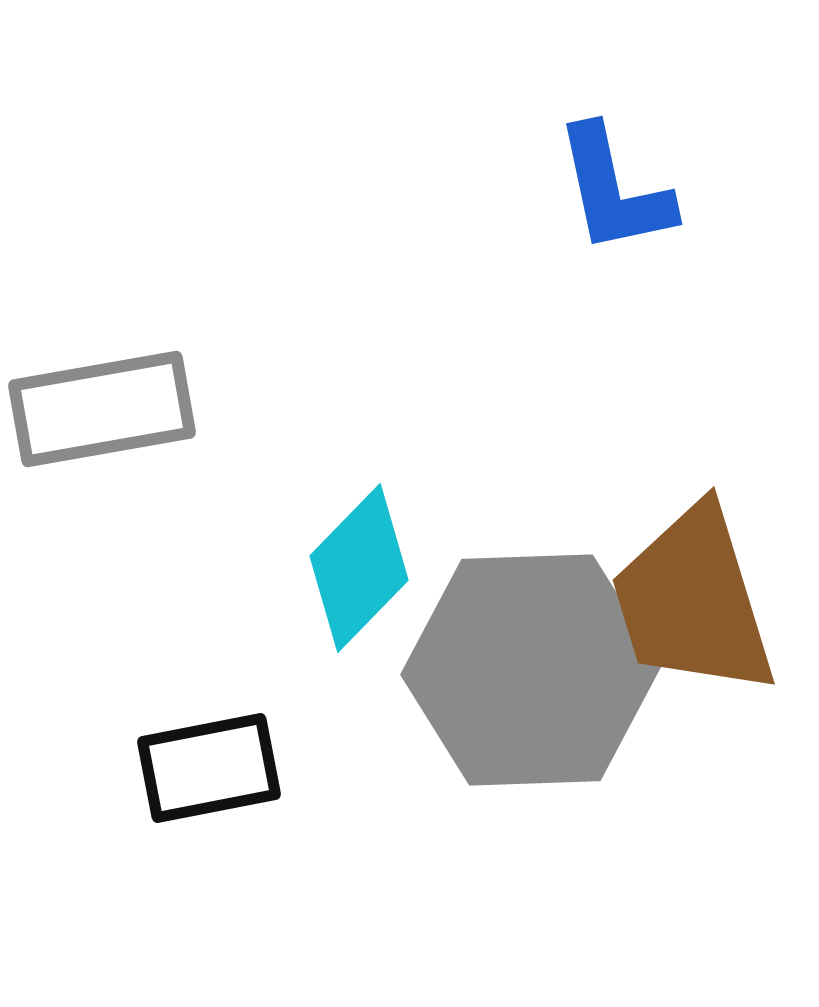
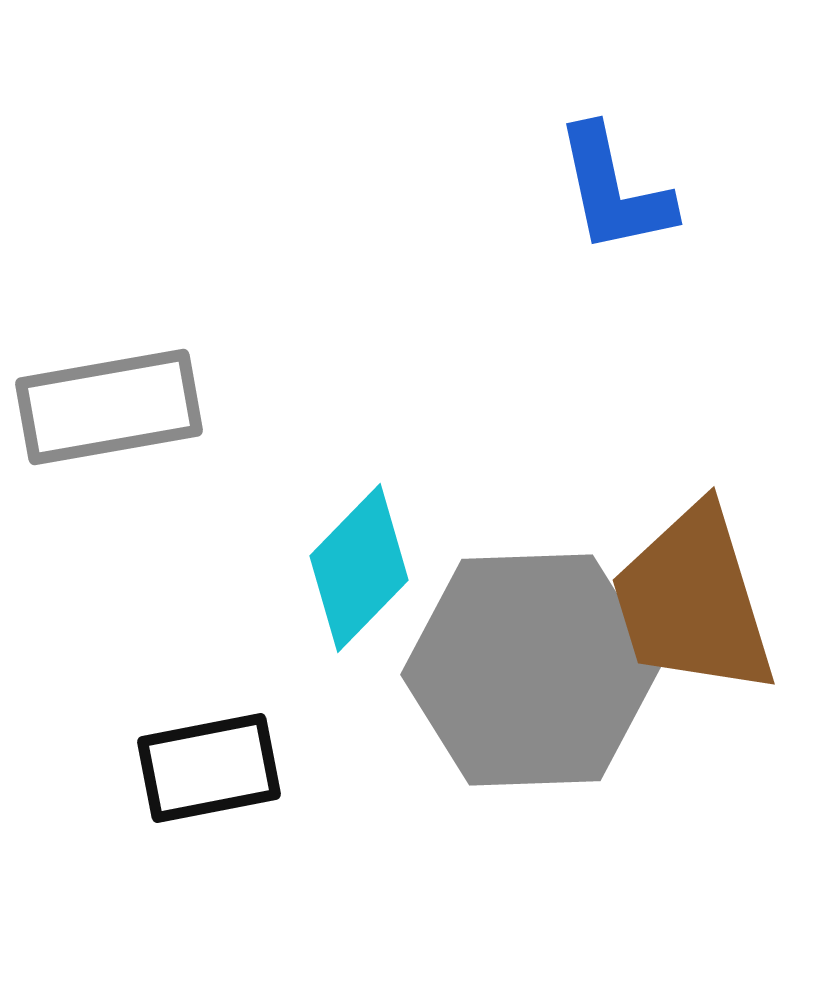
gray rectangle: moved 7 px right, 2 px up
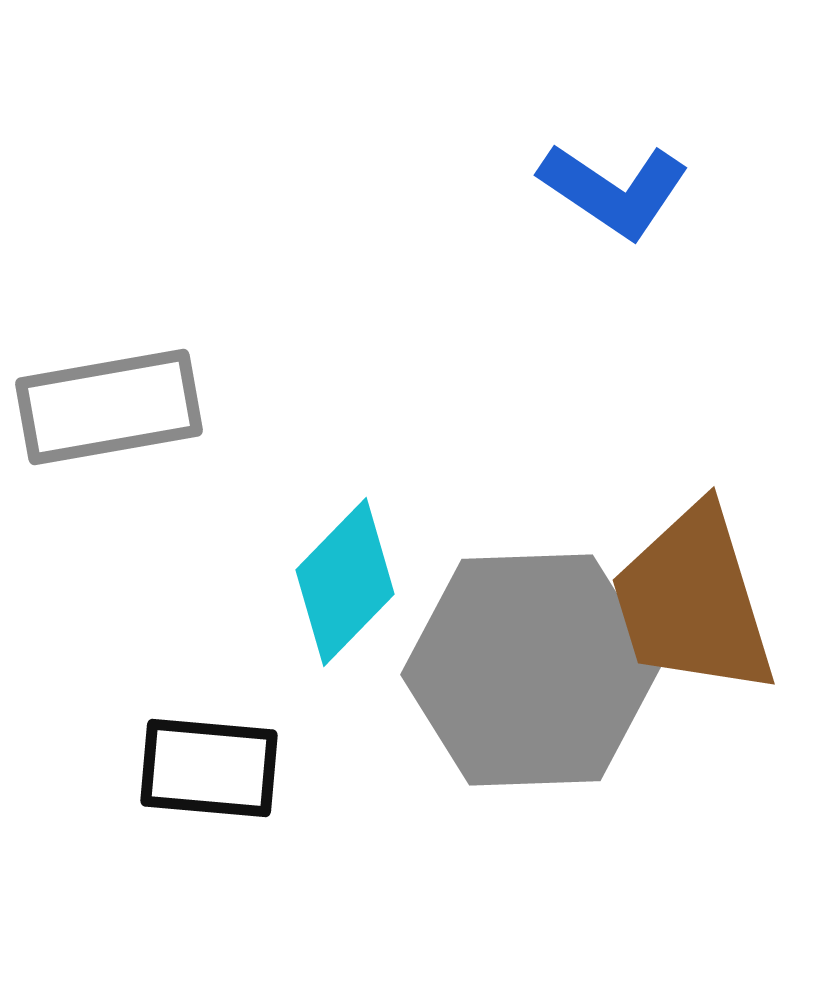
blue L-shape: rotated 44 degrees counterclockwise
cyan diamond: moved 14 px left, 14 px down
black rectangle: rotated 16 degrees clockwise
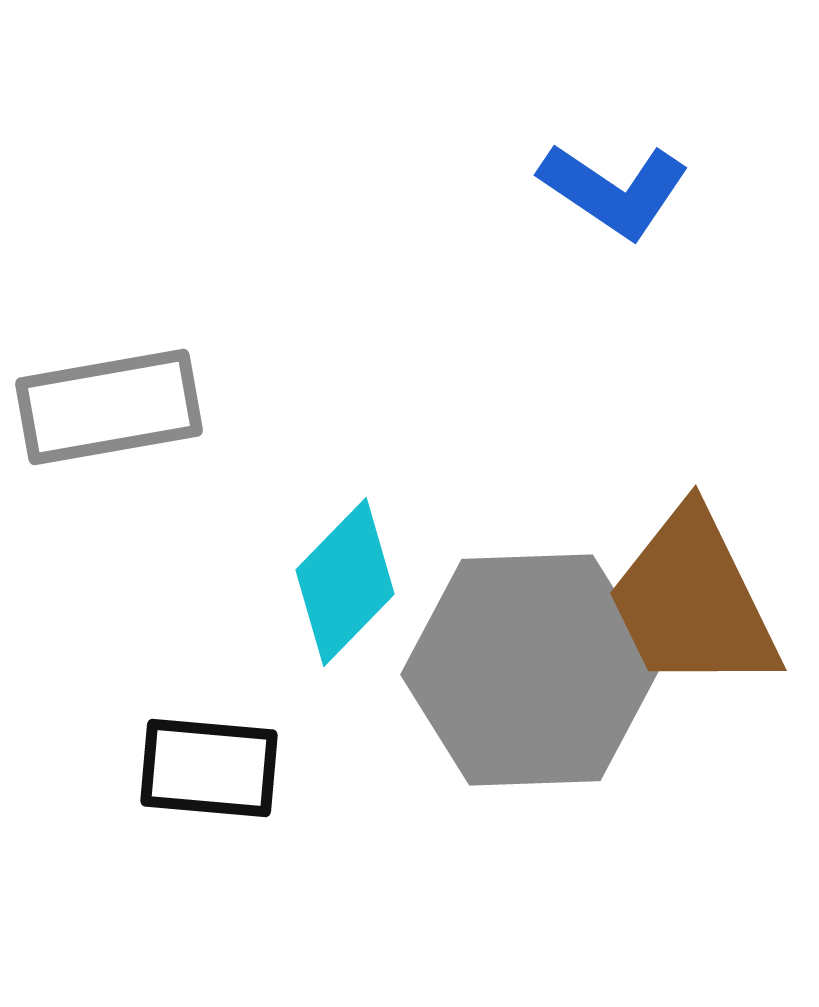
brown trapezoid: rotated 9 degrees counterclockwise
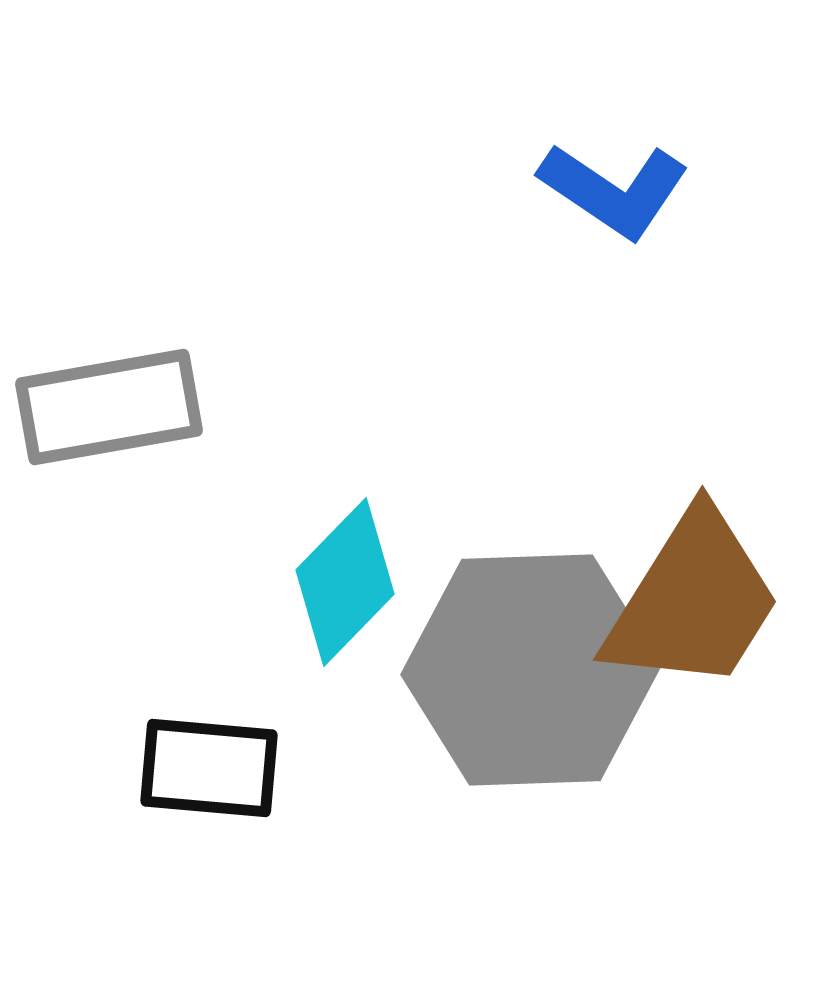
brown trapezoid: rotated 122 degrees counterclockwise
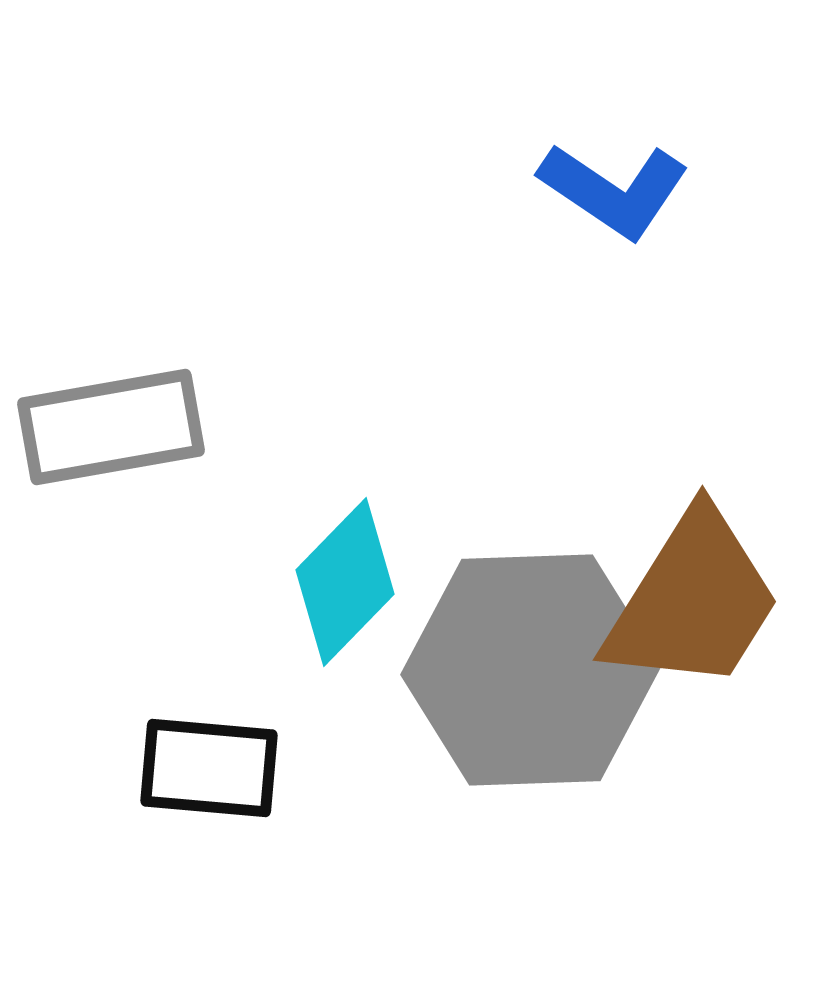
gray rectangle: moved 2 px right, 20 px down
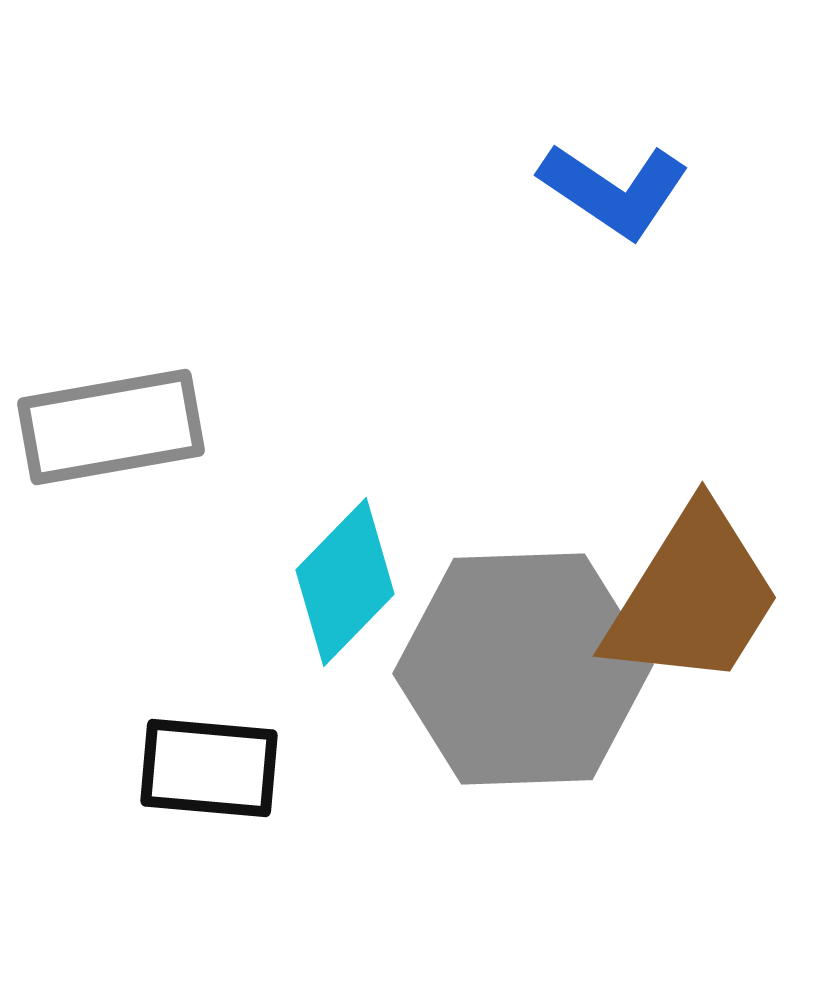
brown trapezoid: moved 4 px up
gray hexagon: moved 8 px left, 1 px up
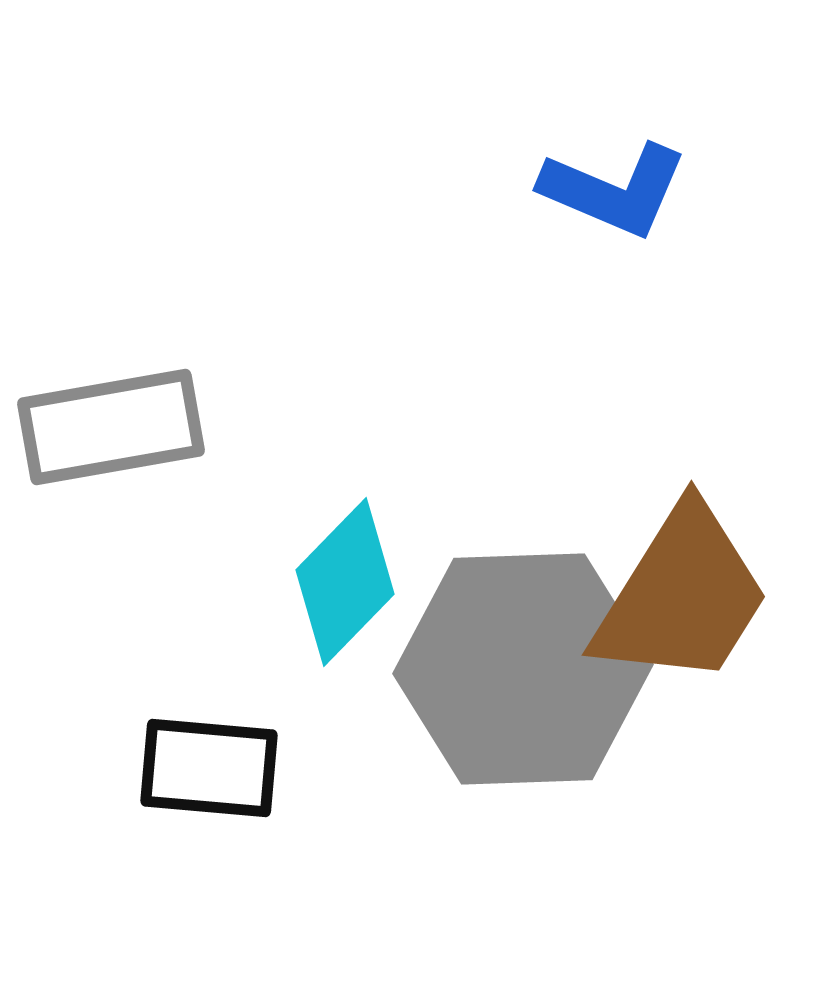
blue L-shape: rotated 11 degrees counterclockwise
brown trapezoid: moved 11 px left, 1 px up
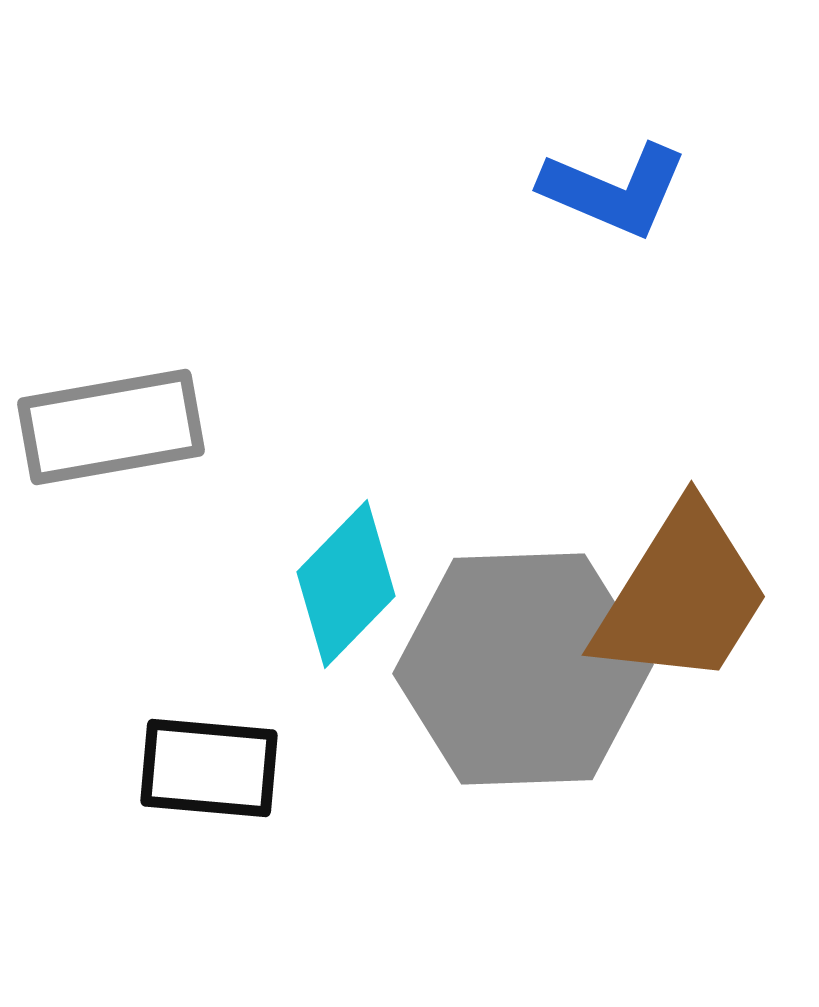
cyan diamond: moved 1 px right, 2 px down
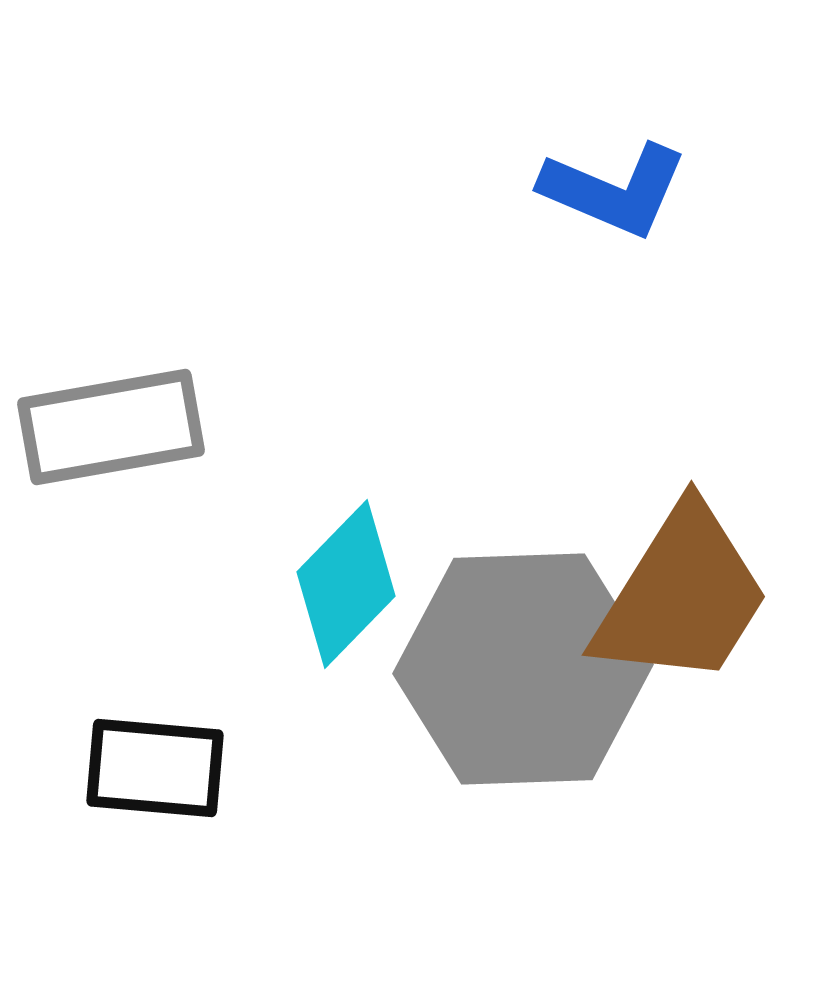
black rectangle: moved 54 px left
